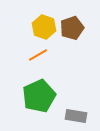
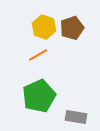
gray rectangle: moved 1 px down
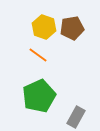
brown pentagon: rotated 10 degrees clockwise
orange line: rotated 66 degrees clockwise
gray rectangle: rotated 70 degrees counterclockwise
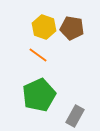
brown pentagon: rotated 20 degrees clockwise
green pentagon: moved 1 px up
gray rectangle: moved 1 px left, 1 px up
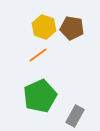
orange line: rotated 72 degrees counterclockwise
green pentagon: moved 1 px right, 1 px down
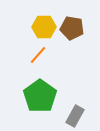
yellow hexagon: rotated 20 degrees counterclockwise
orange line: rotated 12 degrees counterclockwise
green pentagon: rotated 12 degrees counterclockwise
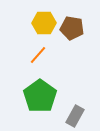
yellow hexagon: moved 4 px up
